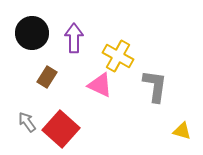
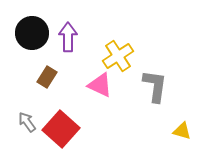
purple arrow: moved 6 px left, 1 px up
yellow cross: rotated 28 degrees clockwise
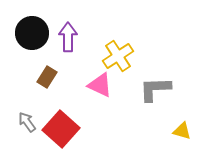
gray L-shape: moved 3 px down; rotated 100 degrees counterclockwise
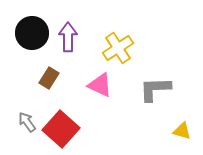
yellow cross: moved 8 px up
brown rectangle: moved 2 px right, 1 px down
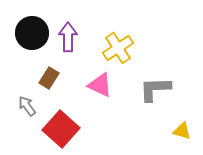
gray arrow: moved 16 px up
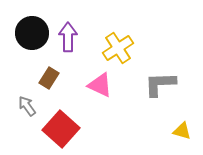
gray L-shape: moved 5 px right, 5 px up
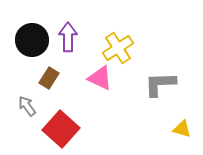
black circle: moved 7 px down
pink triangle: moved 7 px up
yellow triangle: moved 2 px up
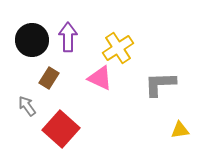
yellow triangle: moved 2 px left, 1 px down; rotated 24 degrees counterclockwise
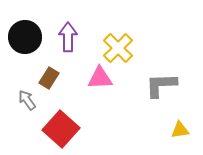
black circle: moved 7 px left, 3 px up
yellow cross: rotated 12 degrees counterclockwise
pink triangle: rotated 28 degrees counterclockwise
gray L-shape: moved 1 px right, 1 px down
gray arrow: moved 6 px up
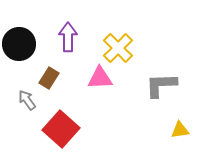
black circle: moved 6 px left, 7 px down
